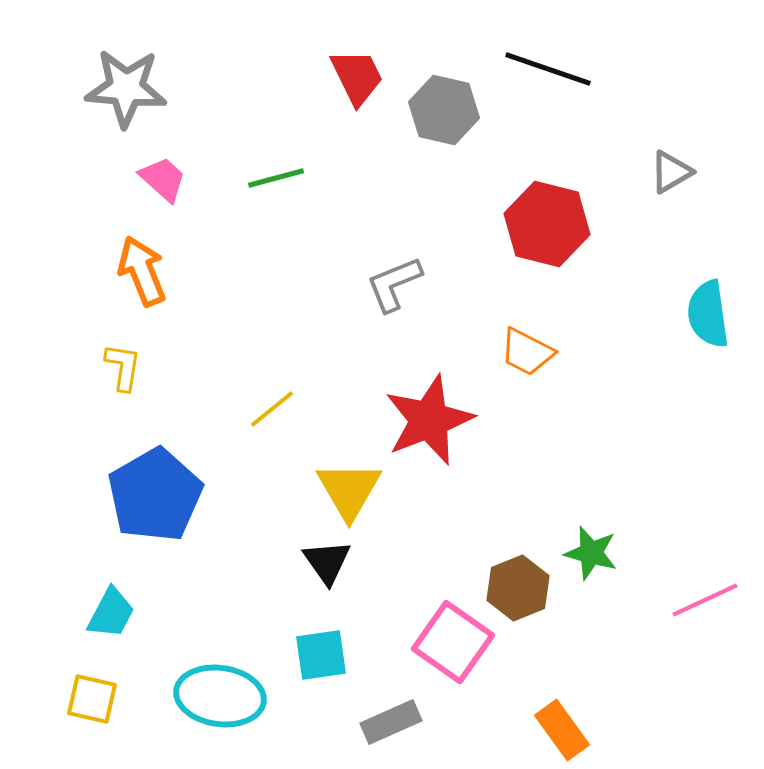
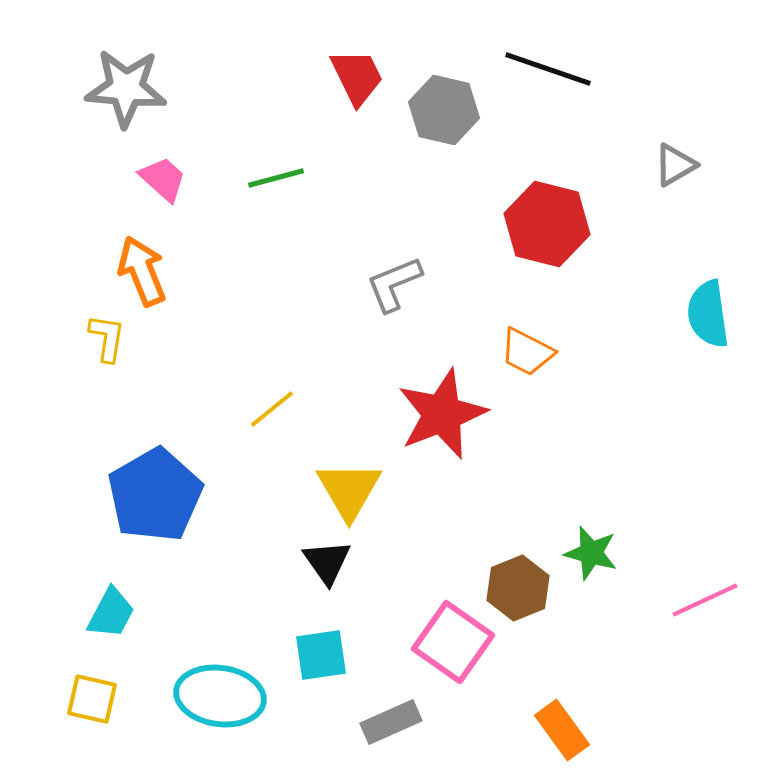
gray triangle: moved 4 px right, 7 px up
yellow L-shape: moved 16 px left, 29 px up
red star: moved 13 px right, 6 px up
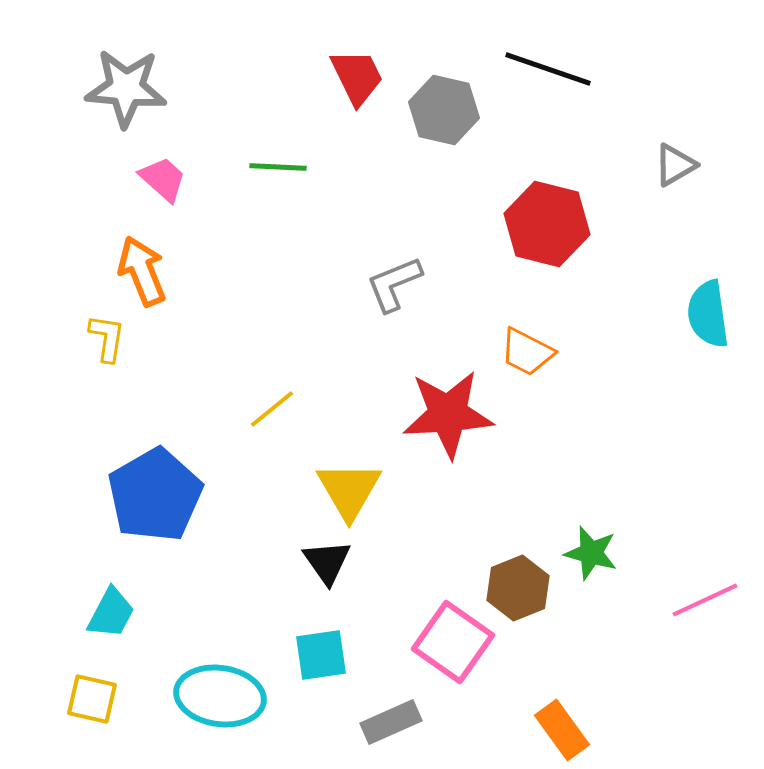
green line: moved 2 px right, 11 px up; rotated 18 degrees clockwise
red star: moved 6 px right; rotated 18 degrees clockwise
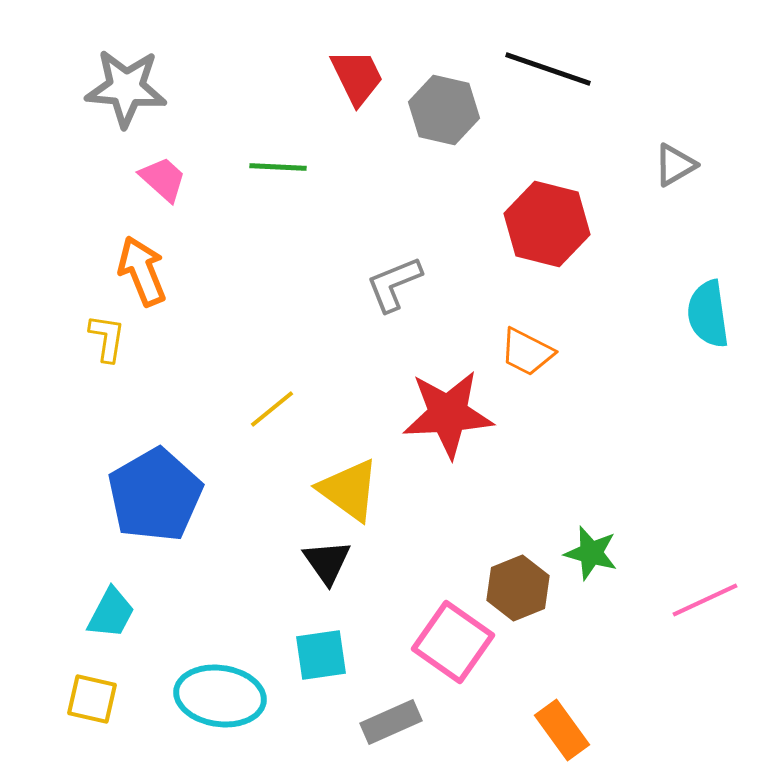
yellow triangle: rotated 24 degrees counterclockwise
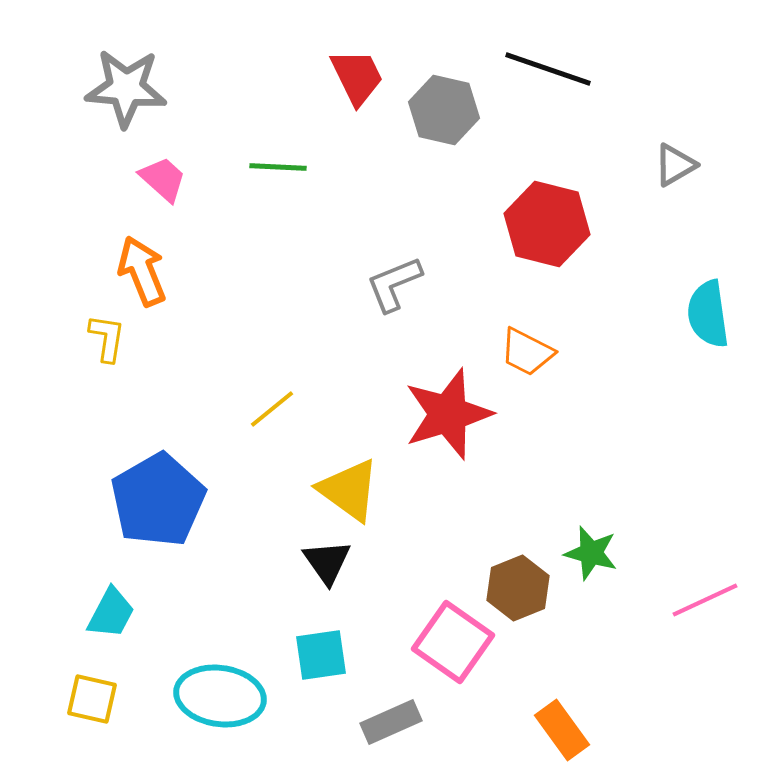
red star: rotated 14 degrees counterclockwise
blue pentagon: moved 3 px right, 5 px down
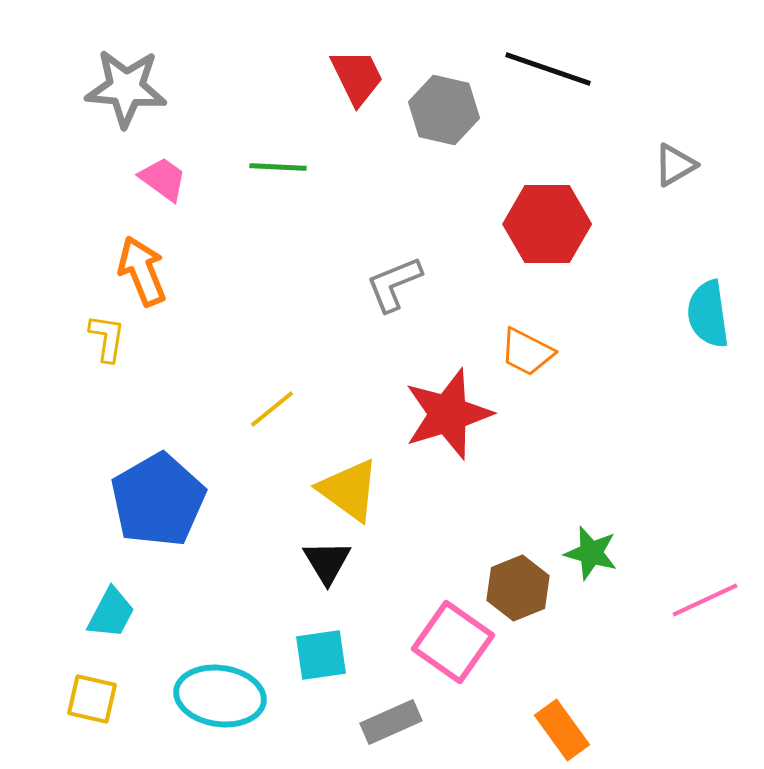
pink trapezoid: rotated 6 degrees counterclockwise
red hexagon: rotated 14 degrees counterclockwise
black triangle: rotated 4 degrees clockwise
